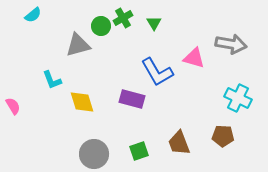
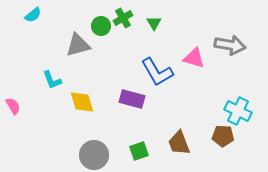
gray arrow: moved 1 px left, 1 px down
cyan cross: moved 13 px down
gray circle: moved 1 px down
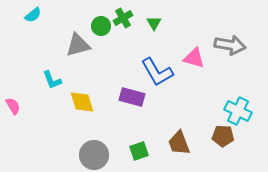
purple rectangle: moved 2 px up
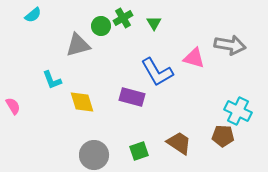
brown trapezoid: rotated 144 degrees clockwise
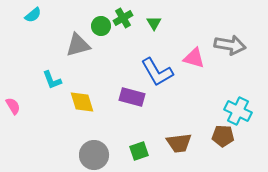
brown trapezoid: rotated 140 degrees clockwise
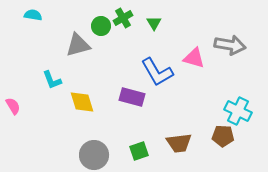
cyan semicircle: rotated 132 degrees counterclockwise
